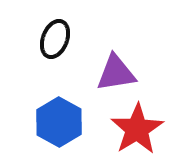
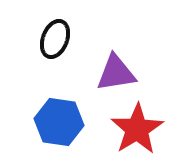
blue hexagon: rotated 21 degrees counterclockwise
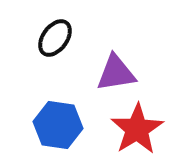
black ellipse: moved 1 px up; rotated 15 degrees clockwise
blue hexagon: moved 1 px left, 3 px down
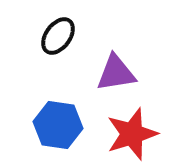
black ellipse: moved 3 px right, 2 px up
red star: moved 5 px left, 5 px down; rotated 14 degrees clockwise
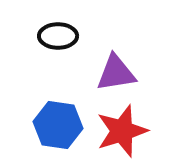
black ellipse: rotated 54 degrees clockwise
red star: moved 10 px left, 3 px up
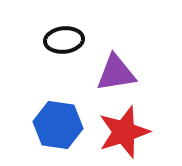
black ellipse: moved 6 px right, 4 px down; rotated 6 degrees counterclockwise
red star: moved 2 px right, 1 px down
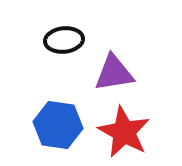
purple triangle: moved 2 px left
red star: rotated 26 degrees counterclockwise
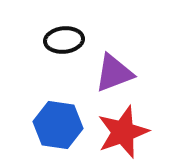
purple triangle: rotated 12 degrees counterclockwise
red star: moved 1 px left; rotated 24 degrees clockwise
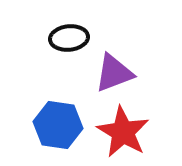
black ellipse: moved 5 px right, 2 px up
red star: rotated 22 degrees counterclockwise
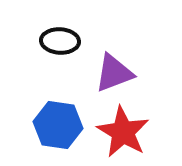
black ellipse: moved 9 px left, 3 px down; rotated 9 degrees clockwise
